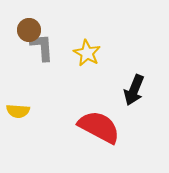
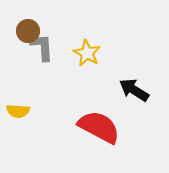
brown circle: moved 1 px left, 1 px down
black arrow: rotated 100 degrees clockwise
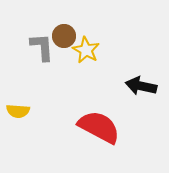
brown circle: moved 36 px right, 5 px down
yellow star: moved 1 px left, 3 px up
black arrow: moved 7 px right, 4 px up; rotated 20 degrees counterclockwise
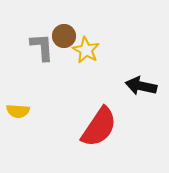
red semicircle: rotated 96 degrees clockwise
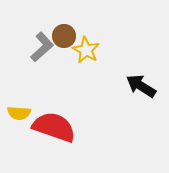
gray L-shape: rotated 52 degrees clockwise
black arrow: rotated 20 degrees clockwise
yellow semicircle: moved 1 px right, 2 px down
red semicircle: moved 45 px left; rotated 105 degrees counterclockwise
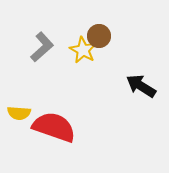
brown circle: moved 35 px right
yellow star: moved 3 px left
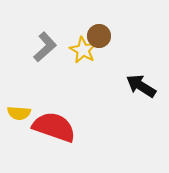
gray L-shape: moved 3 px right
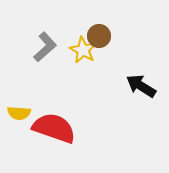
red semicircle: moved 1 px down
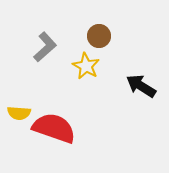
yellow star: moved 3 px right, 16 px down
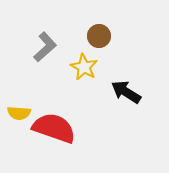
yellow star: moved 2 px left, 1 px down
black arrow: moved 15 px left, 6 px down
